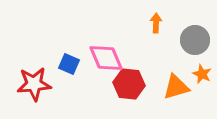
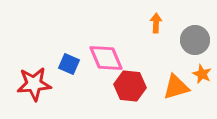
red hexagon: moved 1 px right, 2 px down
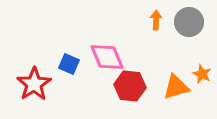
orange arrow: moved 3 px up
gray circle: moved 6 px left, 18 px up
pink diamond: moved 1 px right, 1 px up
red star: rotated 28 degrees counterclockwise
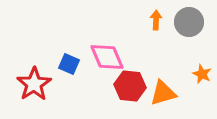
orange triangle: moved 13 px left, 6 px down
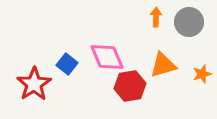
orange arrow: moved 3 px up
blue square: moved 2 px left; rotated 15 degrees clockwise
orange star: rotated 30 degrees clockwise
red hexagon: rotated 16 degrees counterclockwise
orange triangle: moved 28 px up
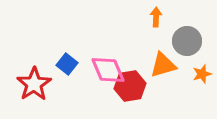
gray circle: moved 2 px left, 19 px down
pink diamond: moved 1 px right, 13 px down
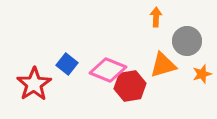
pink diamond: rotated 45 degrees counterclockwise
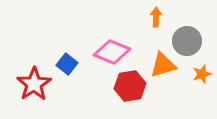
pink diamond: moved 4 px right, 18 px up
